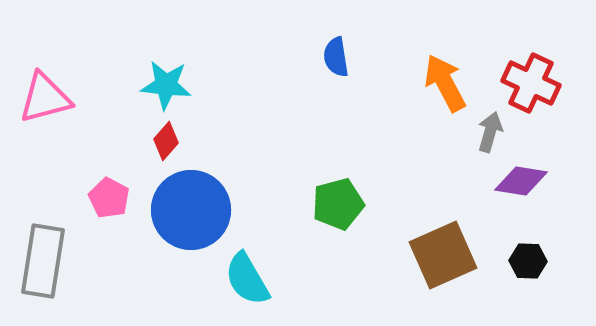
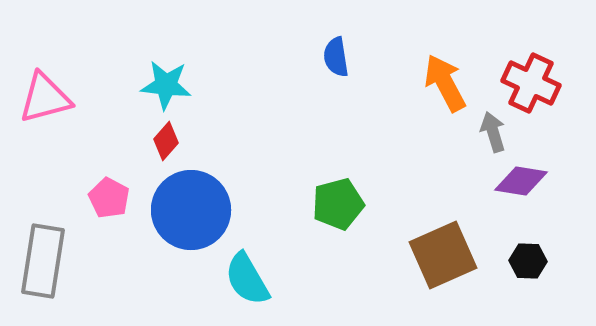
gray arrow: moved 3 px right; rotated 33 degrees counterclockwise
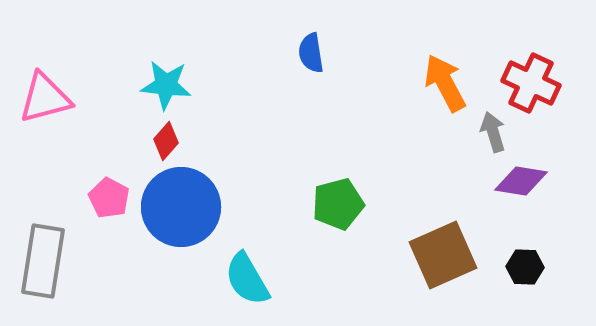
blue semicircle: moved 25 px left, 4 px up
blue circle: moved 10 px left, 3 px up
black hexagon: moved 3 px left, 6 px down
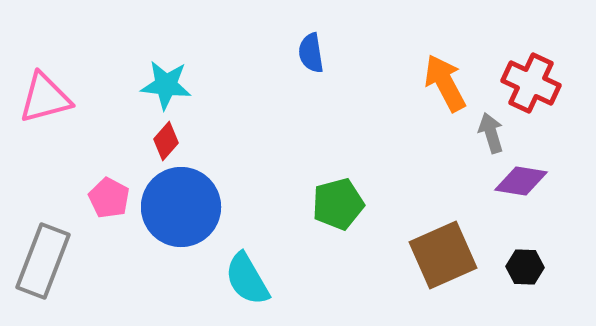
gray arrow: moved 2 px left, 1 px down
gray rectangle: rotated 12 degrees clockwise
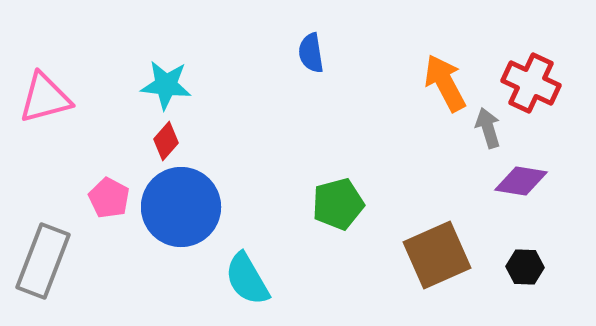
gray arrow: moved 3 px left, 5 px up
brown square: moved 6 px left
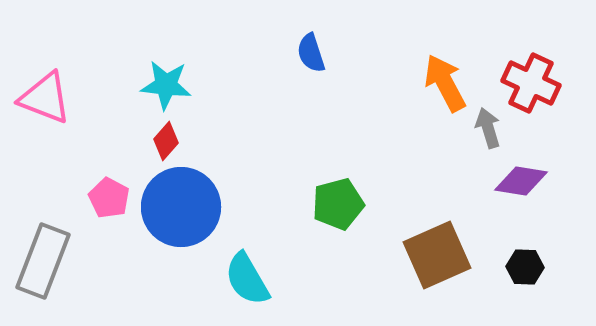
blue semicircle: rotated 9 degrees counterclockwise
pink triangle: rotated 36 degrees clockwise
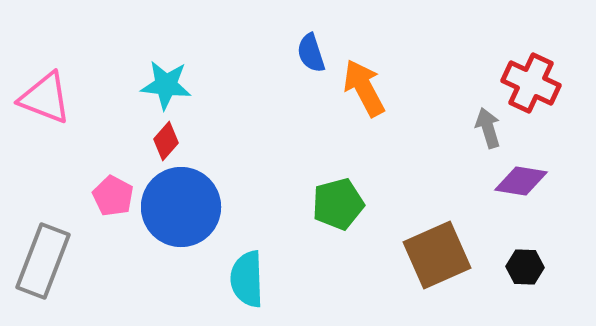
orange arrow: moved 81 px left, 5 px down
pink pentagon: moved 4 px right, 2 px up
cyan semicircle: rotated 28 degrees clockwise
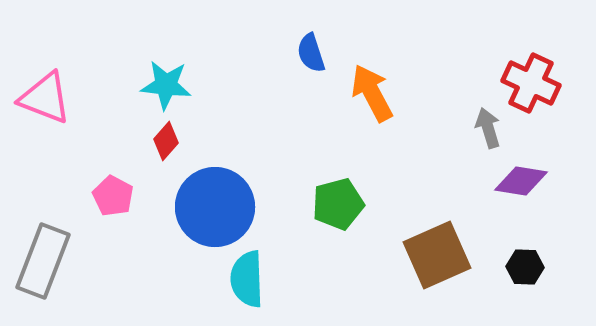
orange arrow: moved 8 px right, 5 px down
blue circle: moved 34 px right
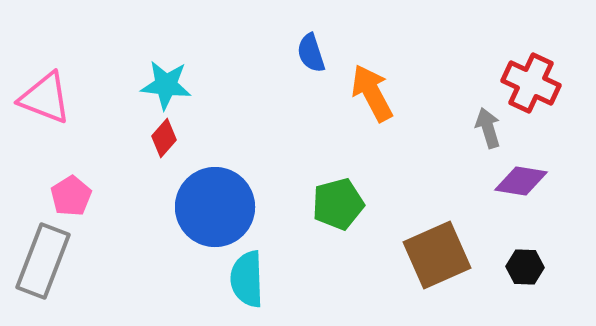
red diamond: moved 2 px left, 3 px up
pink pentagon: moved 42 px left; rotated 12 degrees clockwise
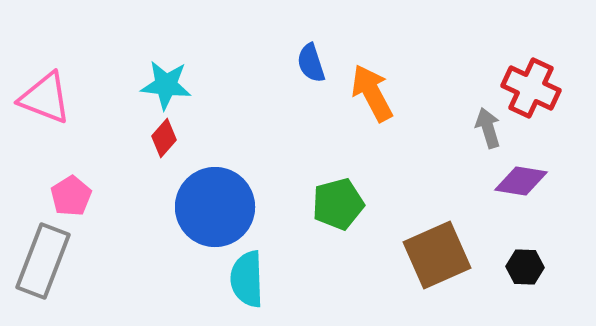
blue semicircle: moved 10 px down
red cross: moved 5 px down
